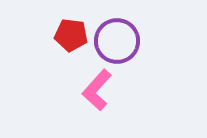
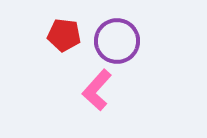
red pentagon: moved 7 px left
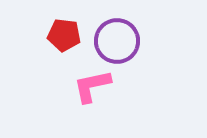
pink L-shape: moved 5 px left, 4 px up; rotated 36 degrees clockwise
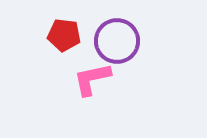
pink L-shape: moved 7 px up
